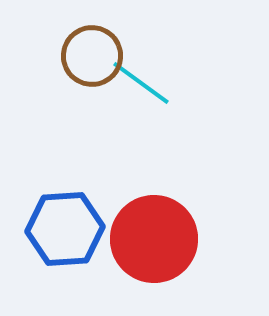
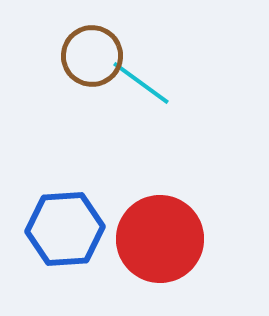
red circle: moved 6 px right
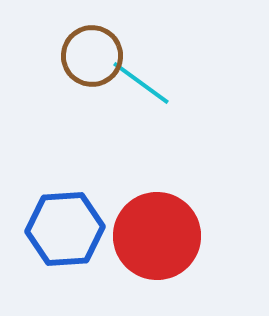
red circle: moved 3 px left, 3 px up
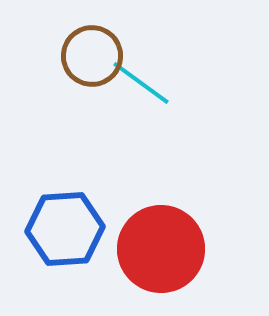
red circle: moved 4 px right, 13 px down
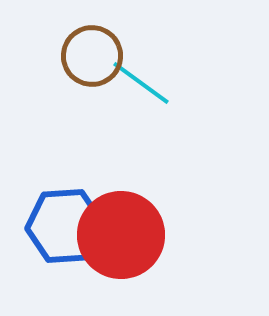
blue hexagon: moved 3 px up
red circle: moved 40 px left, 14 px up
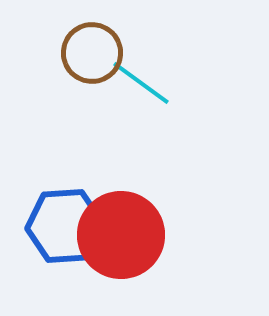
brown circle: moved 3 px up
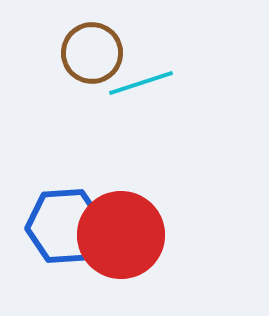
cyan line: rotated 54 degrees counterclockwise
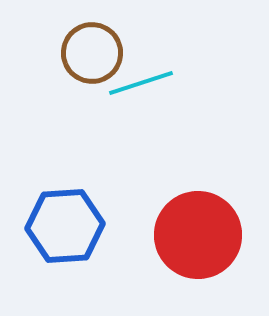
red circle: moved 77 px right
